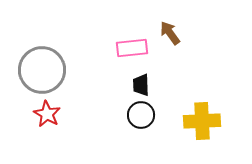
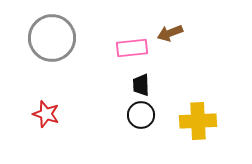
brown arrow: rotated 75 degrees counterclockwise
gray circle: moved 10 px right, 32 px up
red star: moved 1 px left; rotated 12 degrees counterclockwise
yellow cross: moved 4 px left
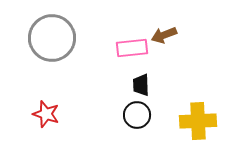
brown arrow: moved 6 px left, 2 px down
black circle: moved 4 px left
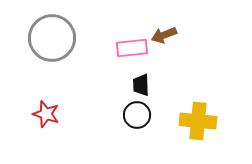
yellow cross: rotated 9 degrees clockwise
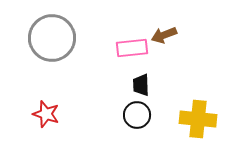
yellow cross: moved 2 px up
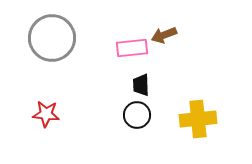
red star: rotated 12 degrees counterclockwise
yellow cross: rotated 12 degrees counterclockwise
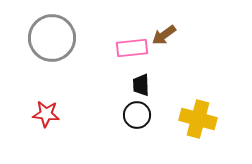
brown arrow: rotated 15 degrees counterclockwise
yellow cross: rotated 21 degrees clockwise
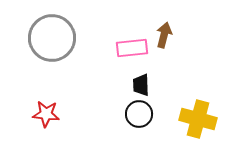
brown arrow: rotated 140 degrees clockwise
black circle: moved 2 px right, 1 px up
